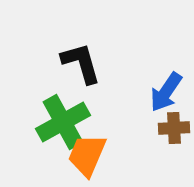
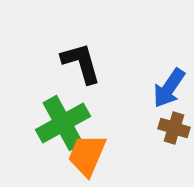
blue arrow: moved 3 px right, 4 px up
green cross: moved 1 px down
brown cross: rotated 20 degrees clockwise
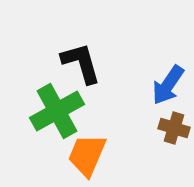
blue arrow: moved 1 px left, 3 px up
green cross: moved 6 px left, 12 px up
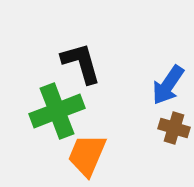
green cross: rotated 8 degrees clockwise
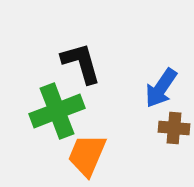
blue arrow: moved 7 px left, 3 px down
brown cross: rotated 12 degrees counterclockwise
